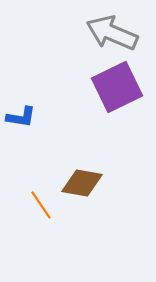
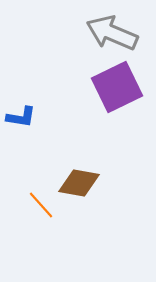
brown diamond: moved 3 px left
orange line: rotated 8 degrees counterclockwise
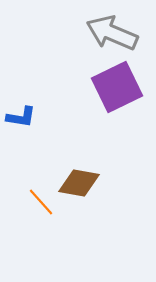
orange line: moved 3 px up
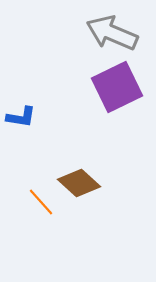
brown diamond: rotated 33 degrees clockwise
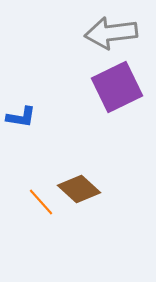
gray arrow: moved 1 px left; rotated 30 degrees counterclockwise
brown diamond: moved 6 px down
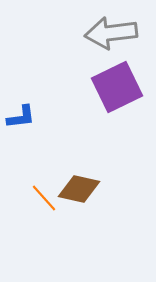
blue L-shape: rotated 16 degrees counterclockwise
brown diamond: rotated 30 degrees counterclockwise
orange line: moved 3 px right, 4 px up
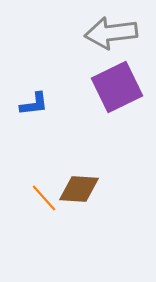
blue L-shape: moved 13 px right, 13 px up
brown diamond: rotated 9 degrees counterclockwise
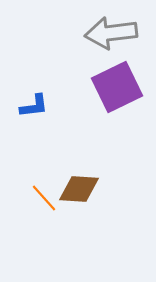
blue L-shape: moved 2 px down
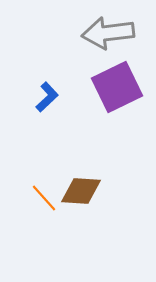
gray arrow: moved 3 px left
blue L-shape: moved 13 px right, 9 px up; rotated 36 degrees counterclockwise
brown diamond: moved 2 px right, 2 px down
